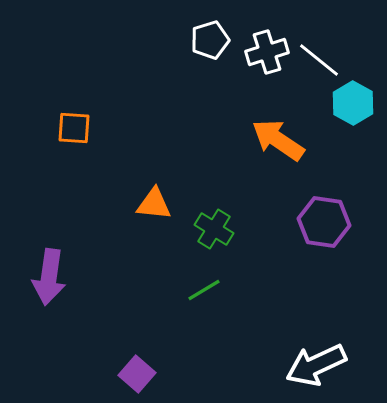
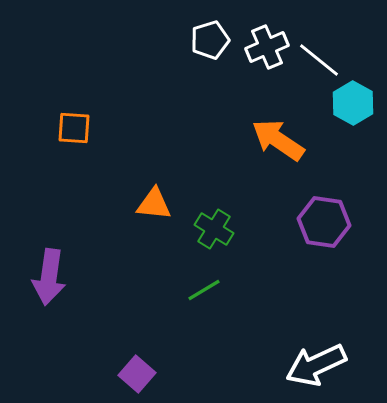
white cross: moved 5 px up; rotated 6 degrees counterclockwise
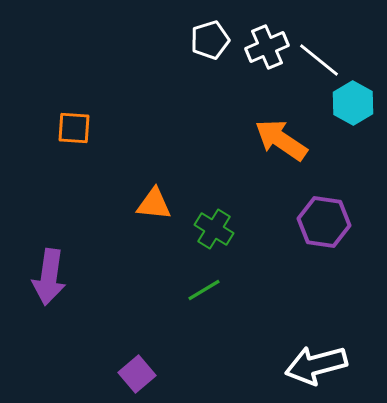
orange arrow: moved 3 px right
white arrow: rotated 10 degrees clockwise
purple square: rotated 9 degrees clockwise
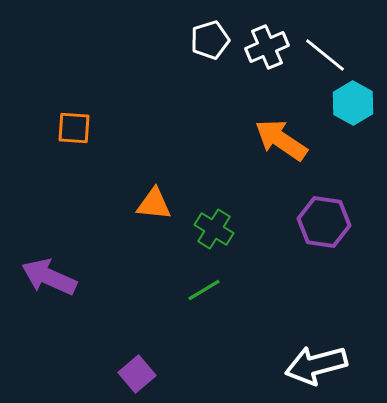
white line: moved 6 px right, 5 px up
purple arrow: rotated 106 degrees clockwise
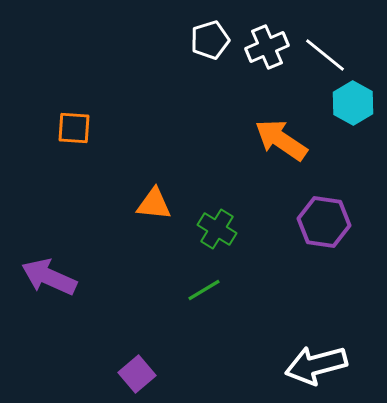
green cross: moved 3 px right
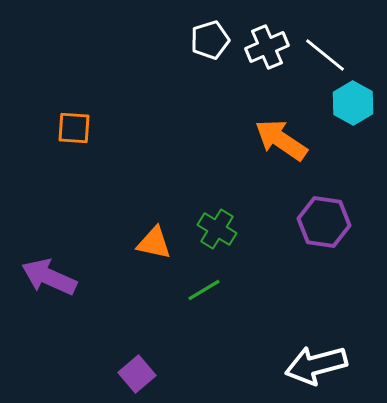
orange triangle: moved 39 px down; rotated 6 degrees clockwise
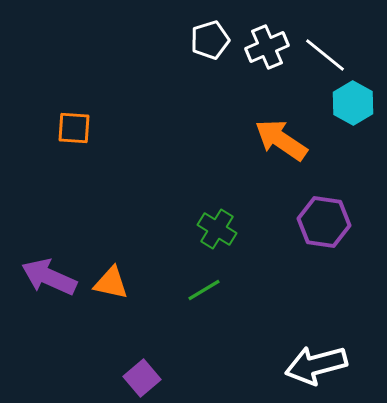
orange triangle: moved 43 px left, 40 px down
purple square: moved 5 px right, 4 px down
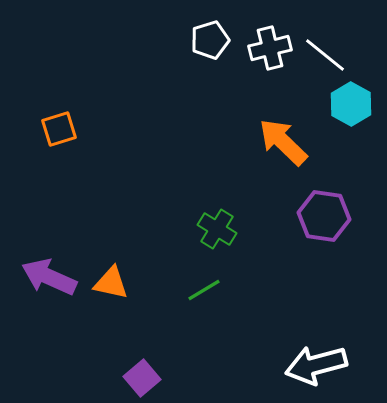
white cross: moved 3 px right, 1 px down; rotated 9 degrees clockwise
cyan hexagon: moved 2 px left, 1 px down
orange square: moved 15 px left, 1 px down; rotated 21 degrees counterclockwise
orange arrow: moved 2 px right, 2 px down; rotated 10 degrees clockwise
purple hexagon: moved 6 px up
